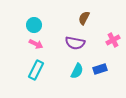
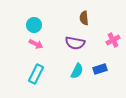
brown semicircle: rotated 32 degrees counterclockwise
cyan rectangle: moved 4 px down
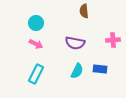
brown semicircle: moved 7 px up
cyan circle: moved 2 px right, 2 px up
pink cross: rotated 24 degrees clockwise
blue rectangle: rotated 24 degrees clockwise
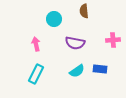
cyan circle: moved 18 px right, 4 px up
pink arrow: rotated 128 degrees counterclockwise
cyan semicircle: rotated 28 degrees clockwise
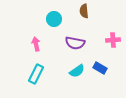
blue rectangle: moved 1 px up; rotated 24 degrees clockwise
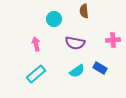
cyan rectangle: rotated 24 degrees clockwise
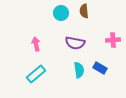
cyan circle: moved 7 px right, 6 px up
cyan semicircle: moved 2 px right, 1 px up; rotated 63 degrees counterclockwise
